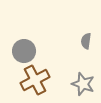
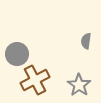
gray circle: moved 7 px left, 3 px down
gray star: moved 4 px left, 1 px down; rotated 15 degrees clockwise
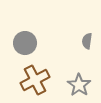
gray semicircle: moved 1 px right
gray circle: moved 8 px right, 11 px up
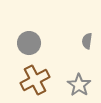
gray circle: moved 4 px right
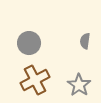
gray semicircle: moved 2 px left
